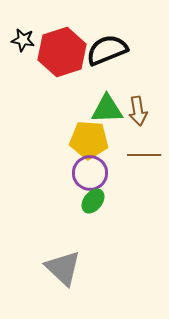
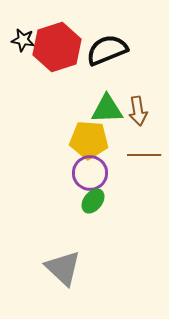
red hexagon: moved 5 px left, 5 px up
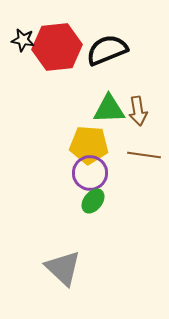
red hexagon: rotated 12 degrees clockwise
green triangle: moved 2 px right
yellow pentagon: moved 5 px down
brown line: rotated 8 degrees clockwise
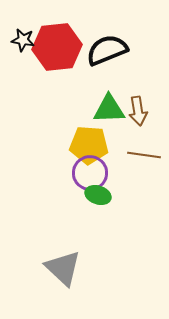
green ellipse: moved 5 px right, 6 px up; rotated 70 degrees clockwise
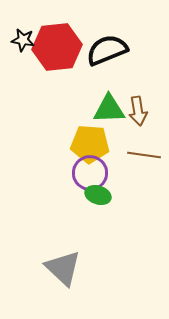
yellow pentagon: moved 1 px right, 1 px up
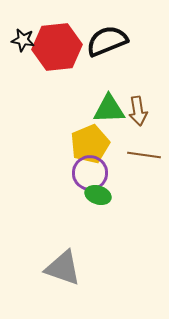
black semicircle: moved 9 px up
yellow pentagon: rotated 27 degrees counterclockwise
gray triangle: rotated 24 degrees counterclockwise
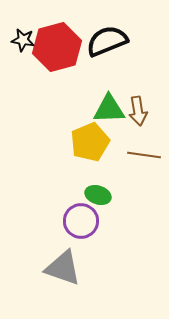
red hexagon: rotated 9 degrees counterclockwise
yellow pentagon: moved 2 px up
purple circle: moved 9 px left, 48 px down
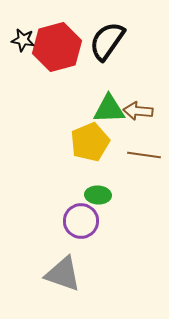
black semicircle: rotated 33 degrees counterclockwise
brown arrow: rotated 104 degrees clockwise
green ellipse: rotated 15 degrees counterclockwise
gray triangle: moved 6 px down
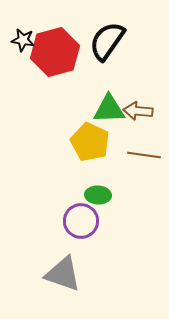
red hexagon: moved 2 px left, 5 px down
yellow pentagon: rotated 24 degrees counterclockwise
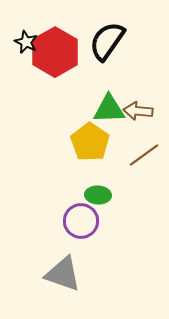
black star: moved 3 px right, 2 px down; rotated 15 degrees clockwise
red hexagon: rotated 15 degrees counterclockwise
yellow pentagon: rotated 9 degrees clockwise
brown line: rotated 44 degrees counterclockwise
